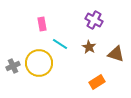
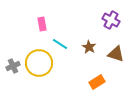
purple cross: moved 17 px right
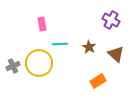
cyan line: rotated 35 degrees counterclockwise
brown triangle: rotated 24 degrees clockwise
orange rectangle: moved 1 px right, 1 px up
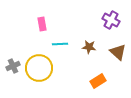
brown star: rotated 24 degrees counterclockwise
brown triangle: moved 2 px right, 2 px up
yellow circle: moved 5 px down
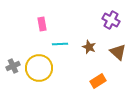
brown star: rotated 16 degrees clockwise
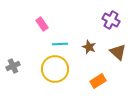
pink rectangle: rotated 24 degrees counterclockwise
yellow circle: moved 16 px right, 1 px down
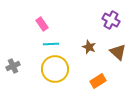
cyan line: moved 9 px left
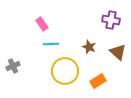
purple cross: rotated 18 degrees counterclockwise
yellow circle: moved 10 px right, 2 px down
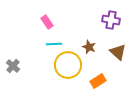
pink rectangle: moved 5 px right, 2 px up
cyan line: moved 3 px right
gray cross: rotated 24 degrees counterclockwise
yellow circle: moved 3 px right, 6 px up
